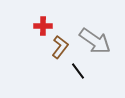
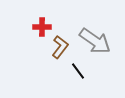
red cross: moved 1 px left, 1 px down
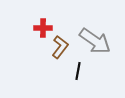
red cross: moved 1 px right, 1 px down
black line: rotated 48 degrees clockwise
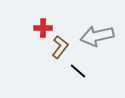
gray arrow: moved 2 px right, 5 px up; rotated 132 degrees clockwise
black line: rotated 60 degrees counterclockwise
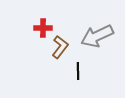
gray arrow: rotated 12 degrees counterclockwise
black line: rotated 48 degrees clockwise
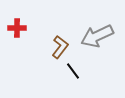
red cross: moved 26 px left
black line: moved 5 px left; rotated 36 degrees counterclockwise
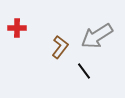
gray arrow: rotated 8 degrees counterclockwise
black line: moved 11 px right
